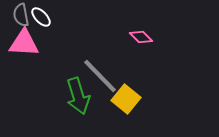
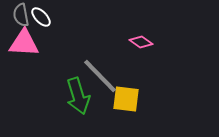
pink diamond: moved 5 px down; rotated 10 degrees counterclockwise
yellow square: rotated 32 degrees counterclockwise
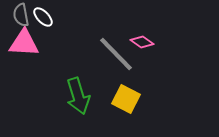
white ellipse: moved 2 px right
pink diamond: moved 1 px right
gray line: moved 16 px right, 22 px up
yellow square: rotated 20 degrees clockwise
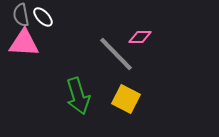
pink diamond: moved 2 px left, 5 px up; rotated 35 degrees counterclockwise
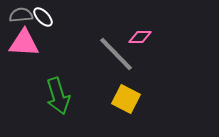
gray semicircle: rotated 95 degrees clockwise
green arrow: moved 20 px left
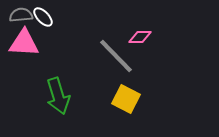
gray line: moved 2 px down
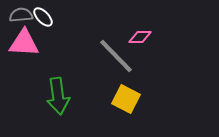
green arrow: rotated 9 degrees clockwise
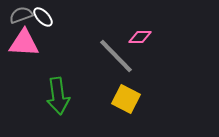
gray semicircle: rotated 15 degrees counterclockwise
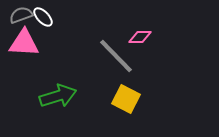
green arrow: rotated 99 degrees counterclockwise
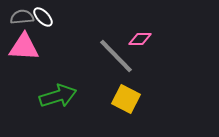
gray semicircle: moved 1 px right, 2 px down; rotated 15 degrees clockwise
pink diamond: moved 2 px down
pink triangle: moved 4 px down
